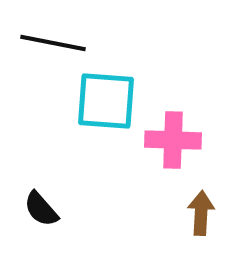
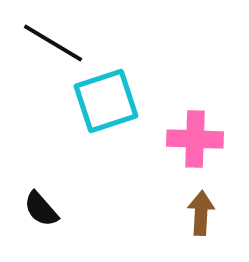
black line: rotated 20 degrees clockwise
cyan square: rotated 22 degrees counterclockwise
pink cross: moved 22 px right, 1 px up
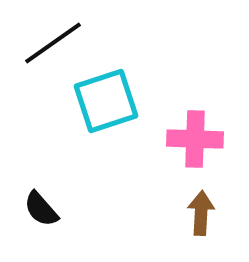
black line: rotated 66 degrees counterclockwise
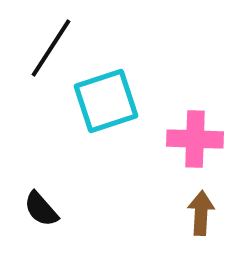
black line: moved 2 px left, 5 px down; rotated 22 degrees counterclockwise
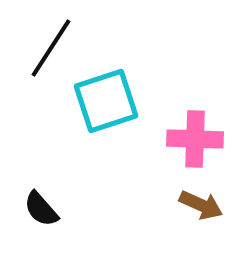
brown arrow: moved 8 px up; rotated 111 degrees clockwise
